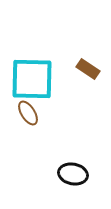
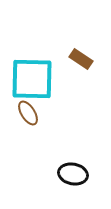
brown rectangle: moved 7 px left, 10 px up
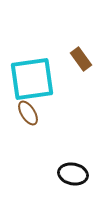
brown rectangle: rotated 20 degrees clockwise
cyan square: rotated 9 degrees counterclockwise
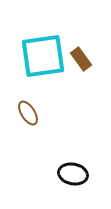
cyan square: moved 11 px right, 23 px up
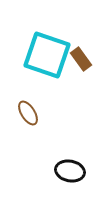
cyan square: moved 4 px right, 1 px up; rotated 27 degrees clockwise
black ellipse: moved 3 px left, 3 px up
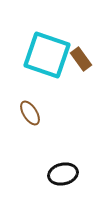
brown ellipse: moved 2 px right
black ellipse: moved 7 px left, 3 px down; rotated 24 degrees counterclockwise
